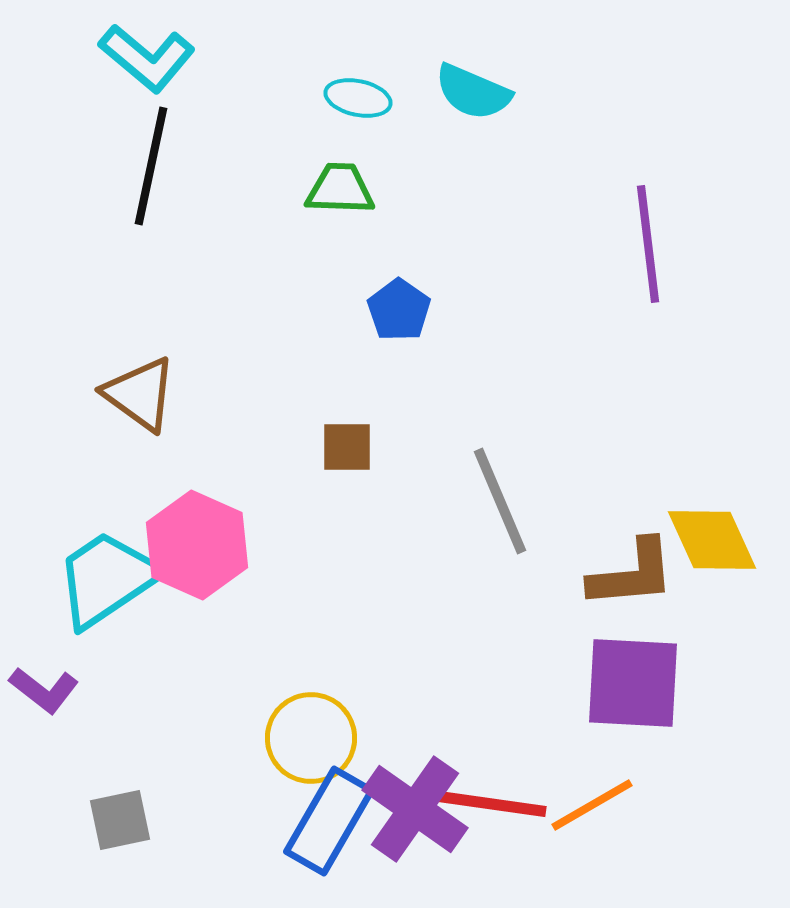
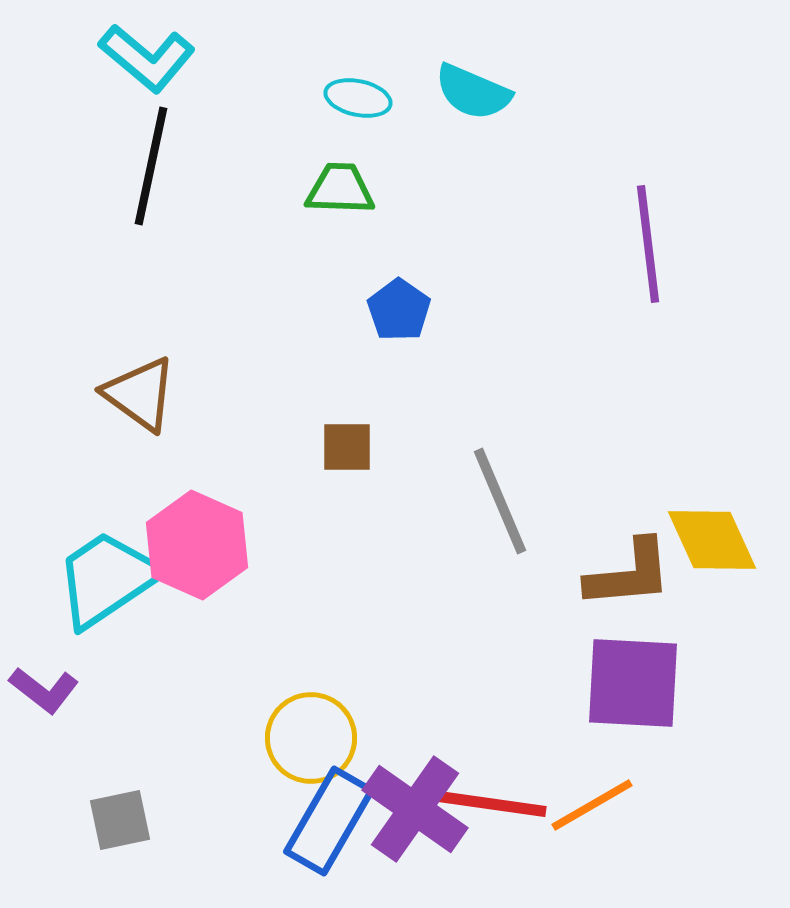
brown L-shape: moved 3 px left
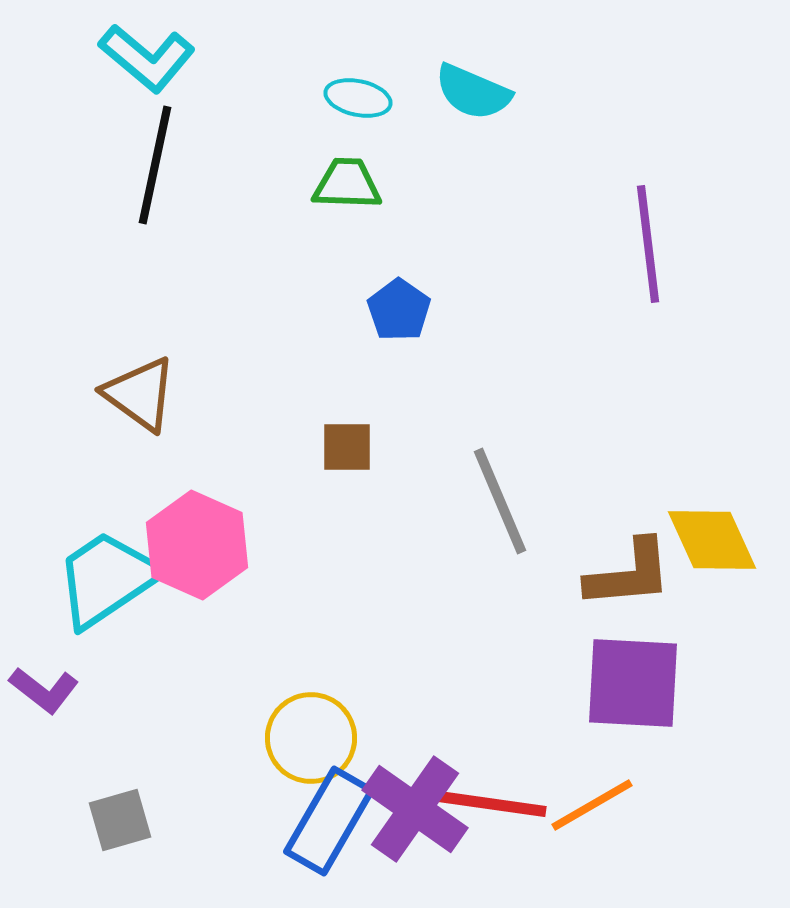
black line: moved 4 px right, 1 px up
green trapezoid: moved 7 px right, 5 px up
gray square: rotated 4 degrees counterclockwise
